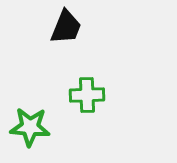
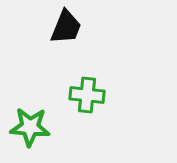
green cross: rotated 8 degrees clockwise
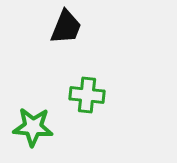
green star: moved 3 px right
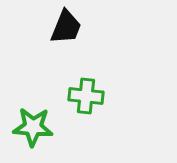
green cross: moved 1 px left, 1 px down
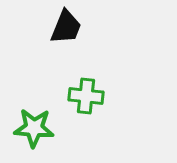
green star: moved 1 px right, 1 px down
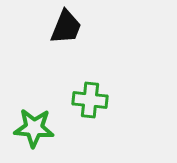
green cross: moved 4 px right, 4 px down
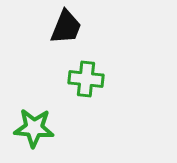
green cross: moved 4 px left, 21 px up
